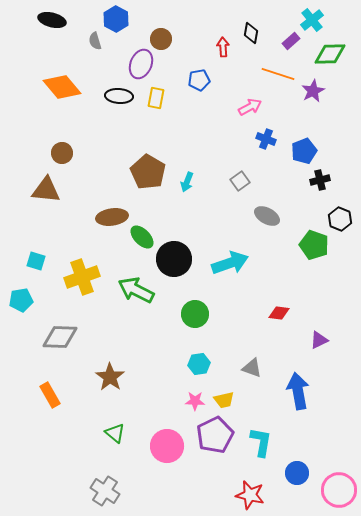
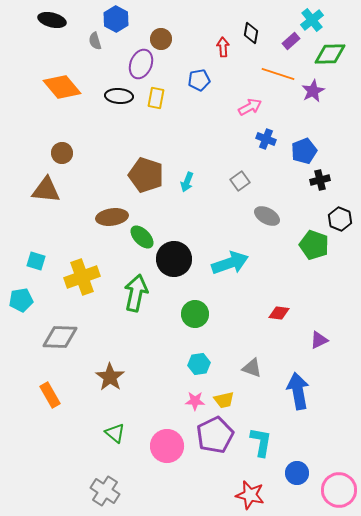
brown pentagon at (148, 172): moved 2 px left, 3 px down; rotated 12 degrees counterclockwise
green arrow at (136, 290): moved 3 px down; rotated 75 degrees clockwise
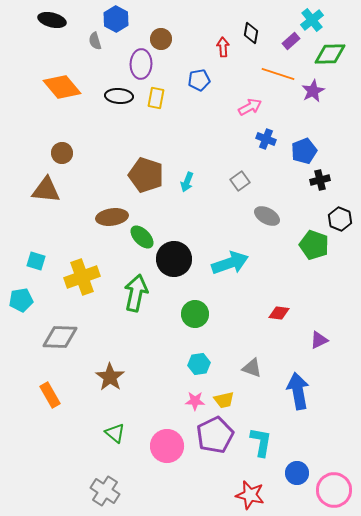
purple ellipse at (141, 64): rotated 20 degrees counterclockwise
pink circle at (339, 490): moved 5 px left
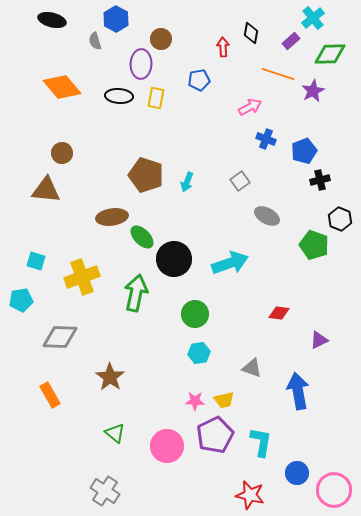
cyan cross at (312, 20): moved 1 px right, 2 px up
cyan hexagon at (199, 364): moved 11 px up
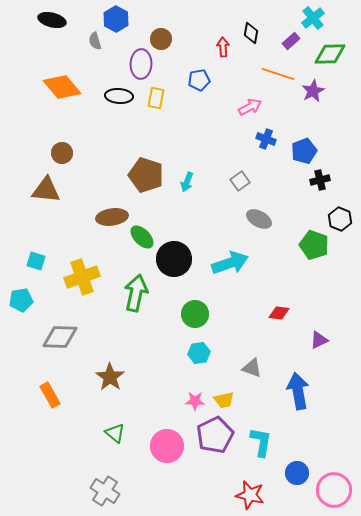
gray ellipse at (267, 216): moved 8 px left, 3 px down
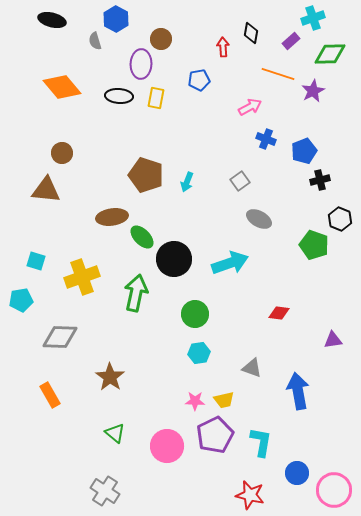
cyan cross at (313, 18): rotated 20 degrees clockwise
purple triangle at (319, 340): moved 14 px right; rotated 18 degrees clockwise
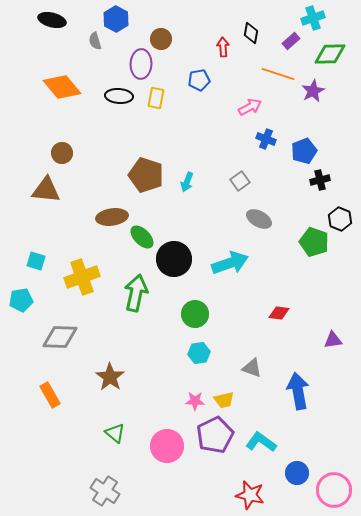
green pentagon at (314, 245): moved 3 px up
cyan L-shape at (261, 442): rotated 64 degrees counterclockwise
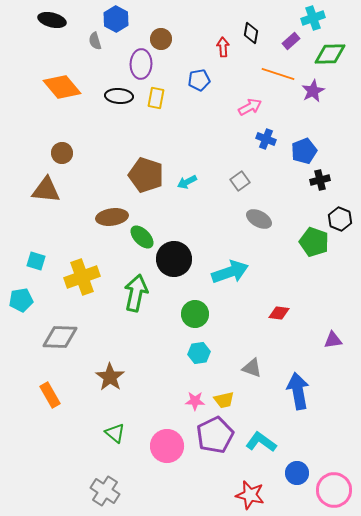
cyan arrow at (187, 182): rotated 42 degrees clockwise
cyan arrow at (230, 263): moved 9 px down
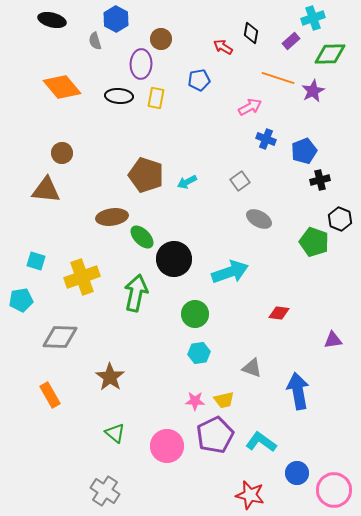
red arrow at (223, 47): rotated 54 degrees counterclockwise
orange line at (278, 74): moved 4 px down
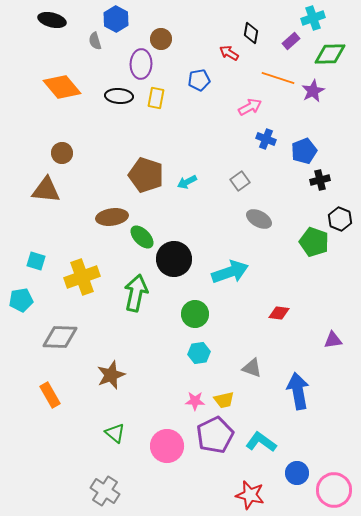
red arrow at (223, 47): moved 6 px right, 6 px down
brown star at (110, 377): moved 1 px right, 2 px up; rotated 16 degrees clockwise
